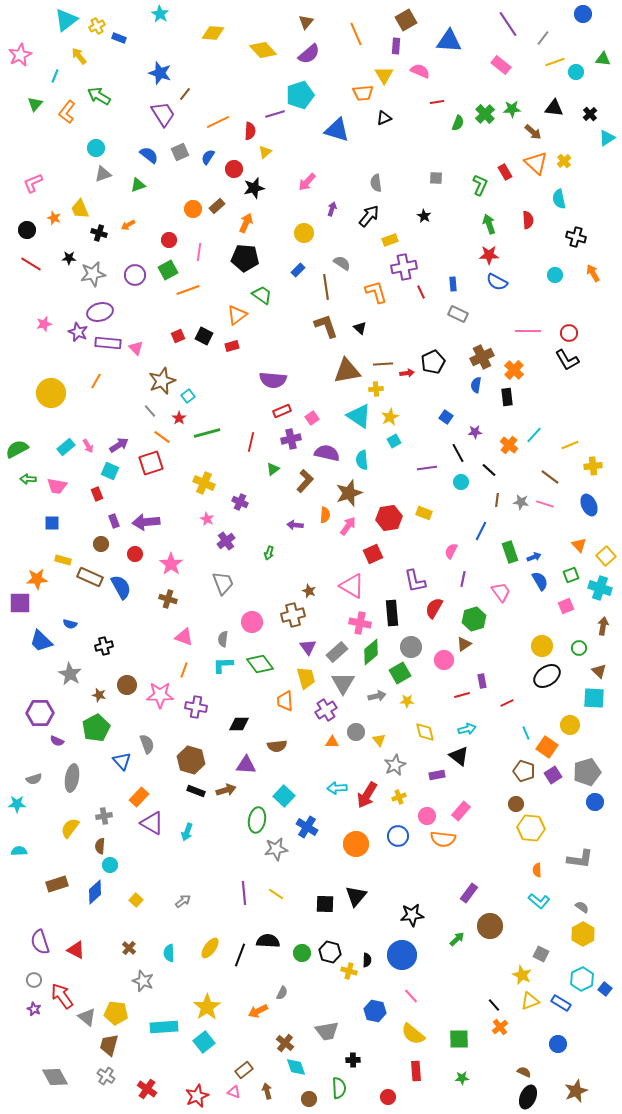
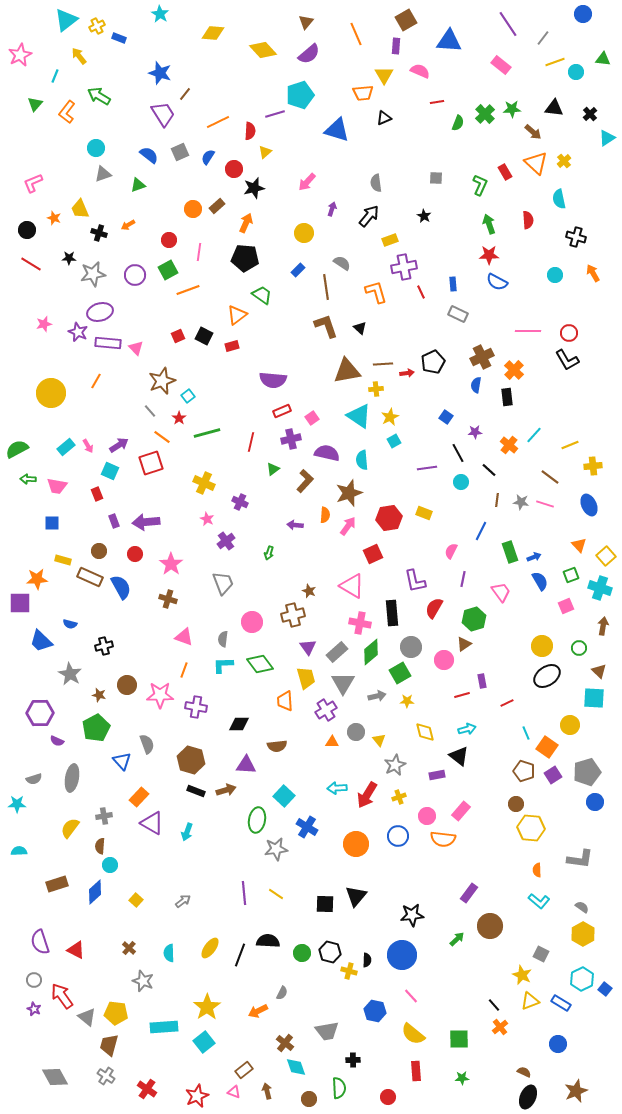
brown circle at (101, 544): moved 2 px left, 7 px down
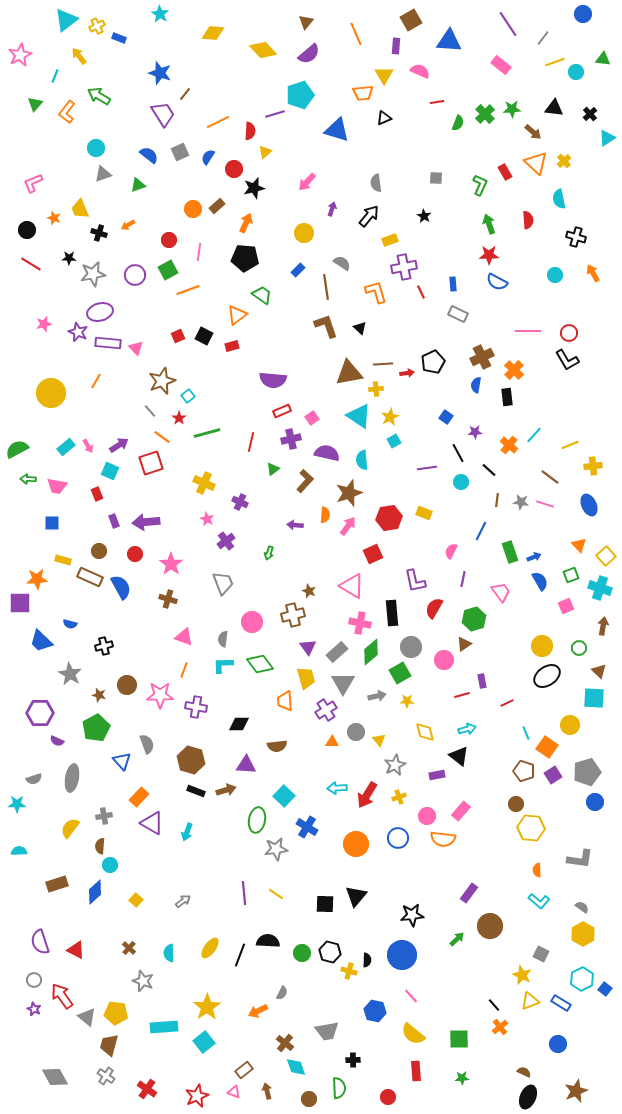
brown square at (406, 20): moved 5 px right
brown triangle at (347, 371): moved 2 px right, 2 px down
blue circle at (398, 836): moved 2 px down
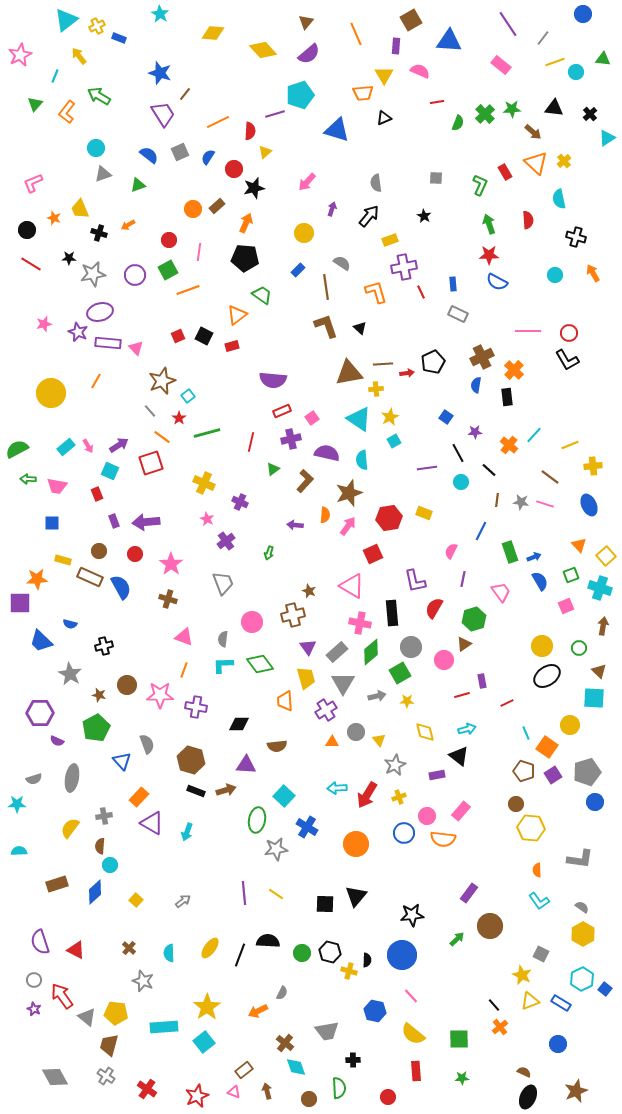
cyan triangle at (359, 416): moved 3 px down
blue circle at (398, 838): moved 6 px right, 5 px up
cyan L-shape at (539, 901): rotated 15 degrees clockwise
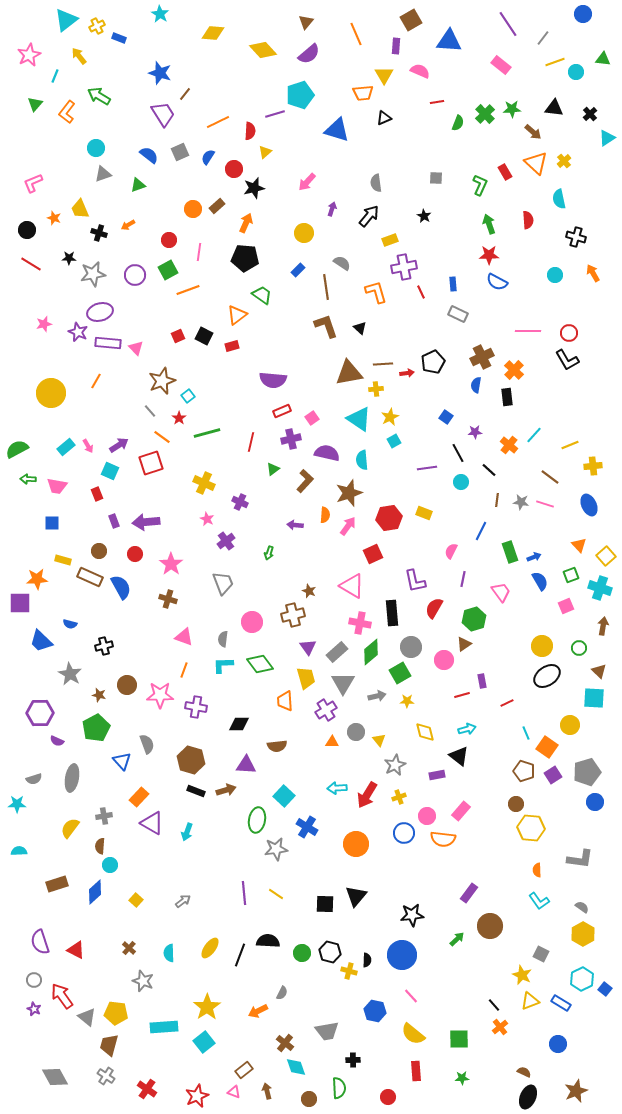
pink star at (20, 55): moved 9 px right
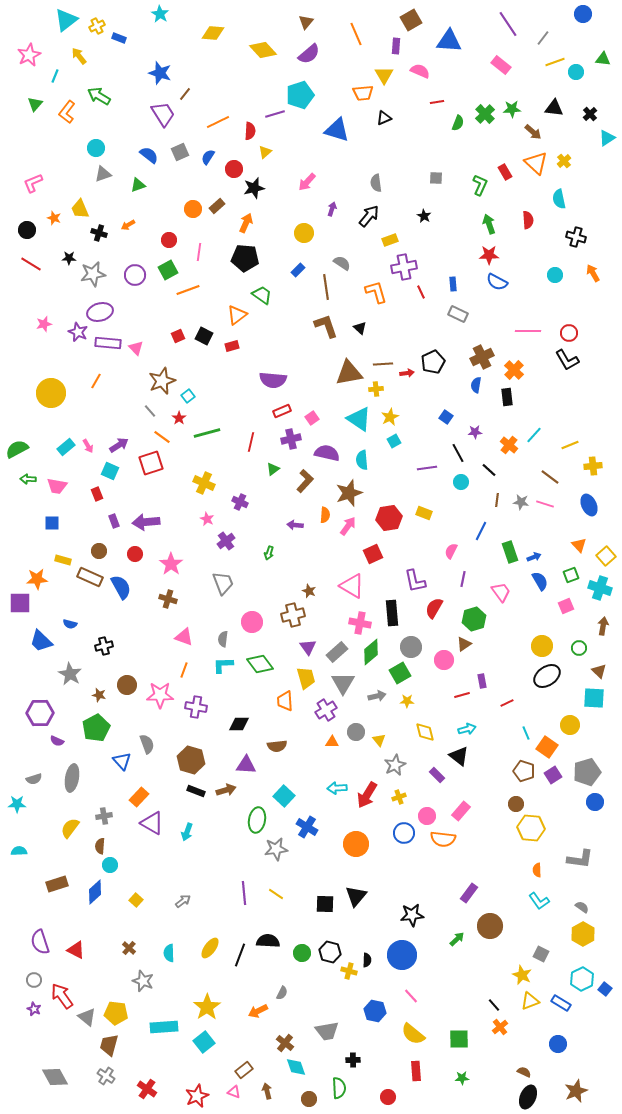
purple rectangle at (437, 775): rotated 56 degrees clockwise
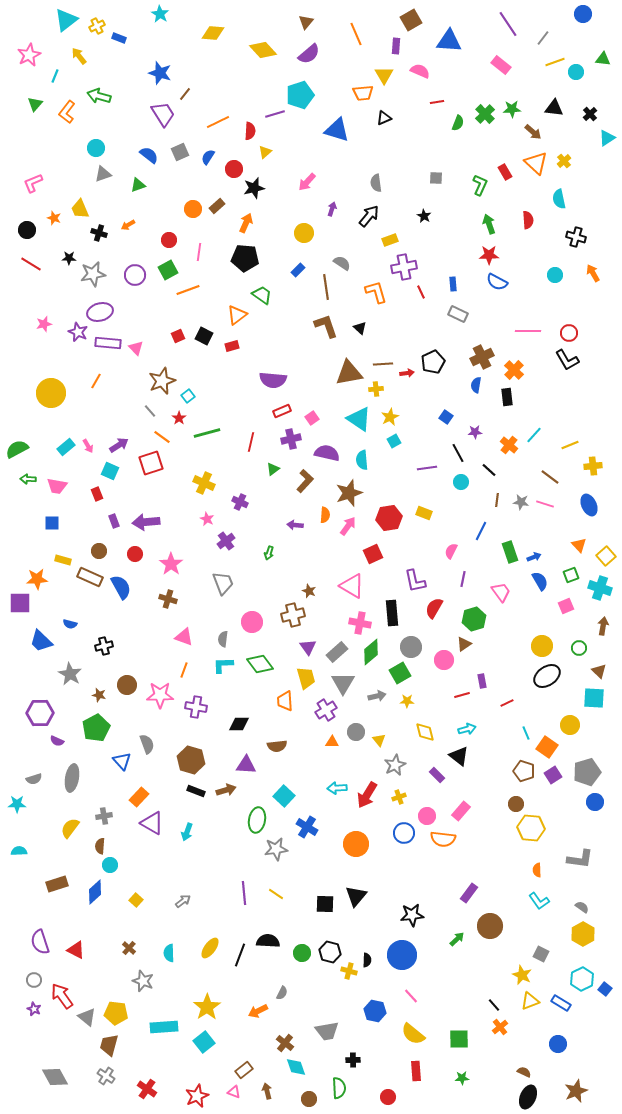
green arrow at (99, 96): rotated 15 degrees counterclockwise
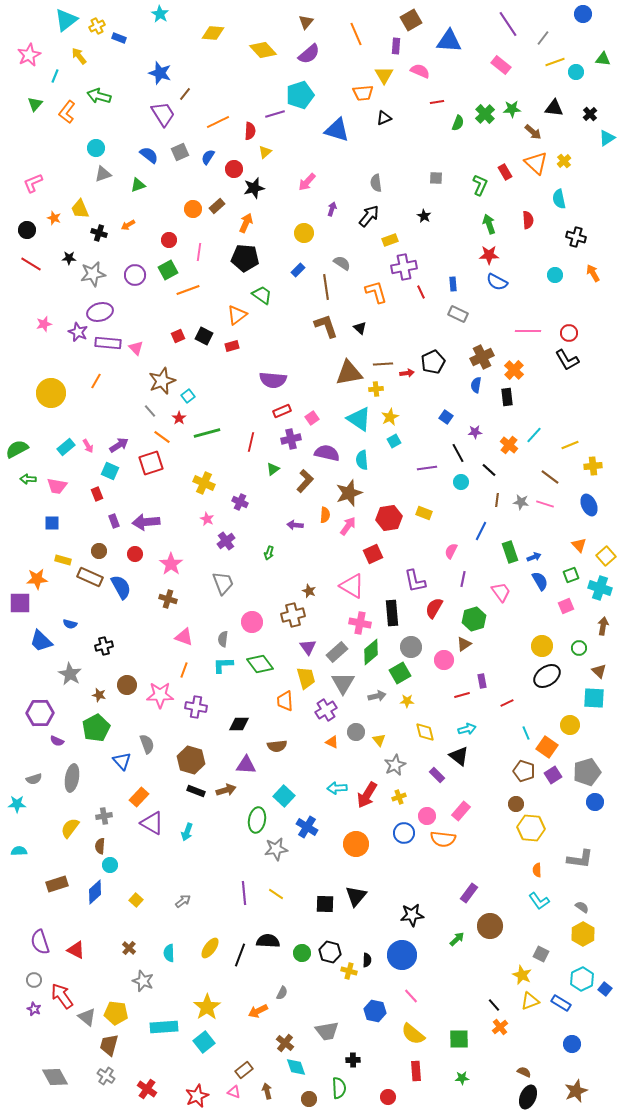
orange triangle at (332, 742): rotated 24 degrees clockwise
blue circle at (558, 1044): moved 14 px right
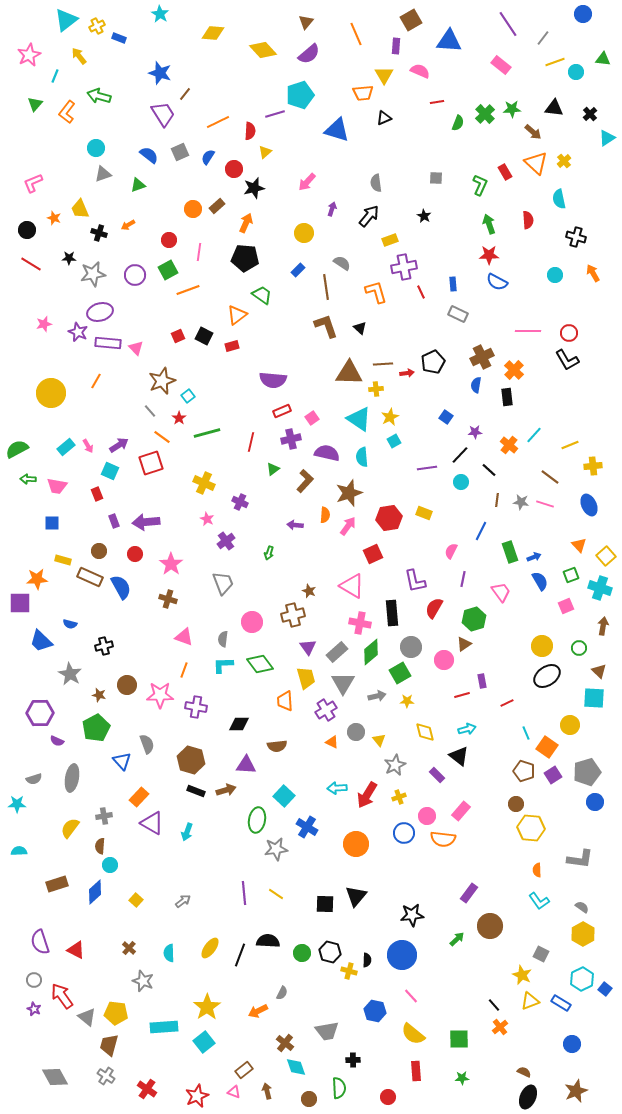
brown triangle at (349, 373): rotated 12 degrees clockwise
black line at (458, 453): moved 2 px right, 2 px down; rotated 72 degrees clockwise
cyan semicircle at (362, 460): moved 3 px up
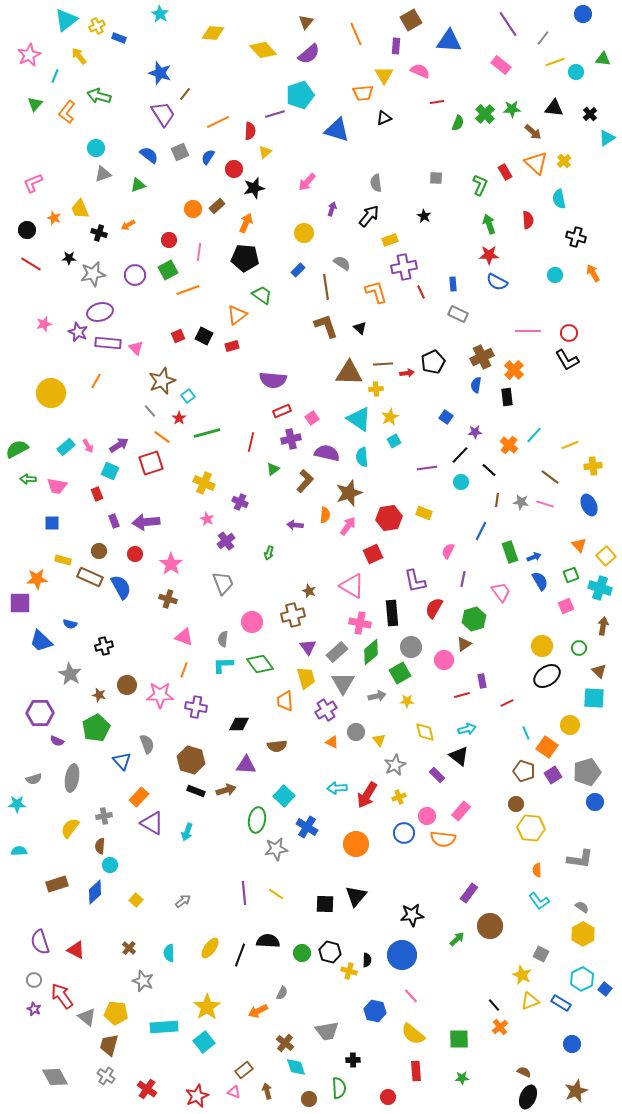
pink semicircle at (451, 551): moved 3 px left
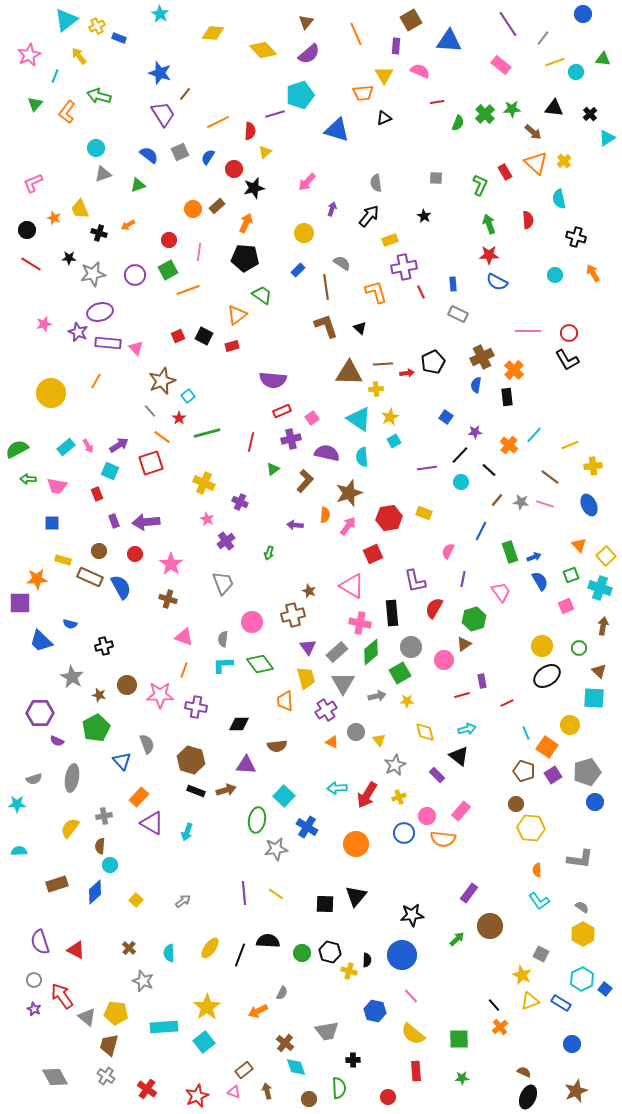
brown line at (497, 500): rotated 32 degrees clockwise
gray star at (70, 674): moved 2 px right, 3 px down
